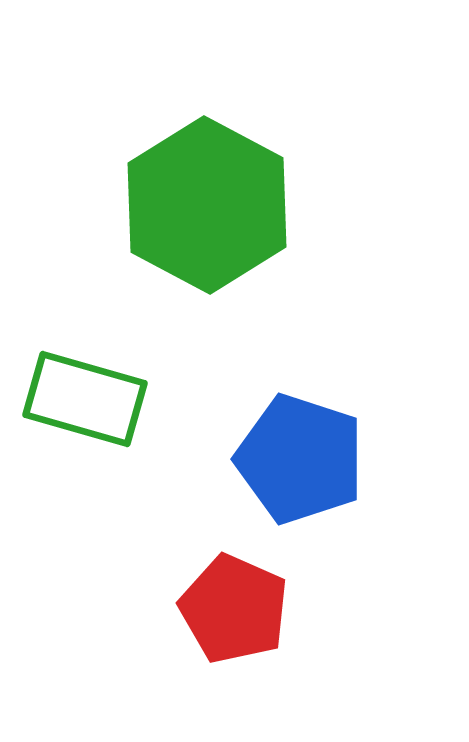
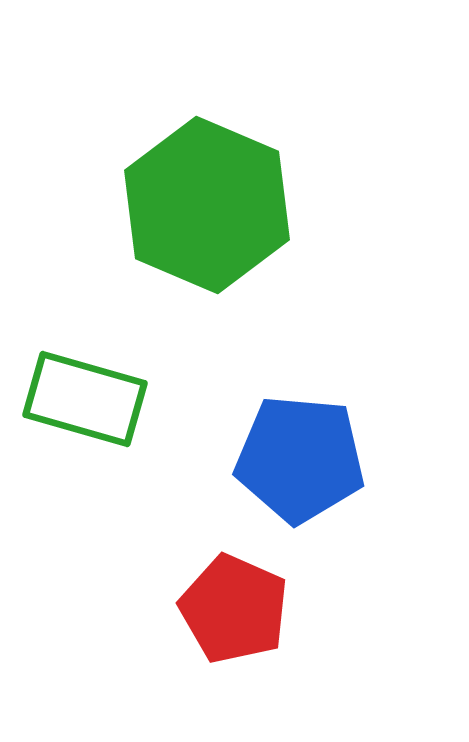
green hexagon: rotated 5 degrees counterclockwise
blue pentagon: rotated 13 degrees counterclockwise
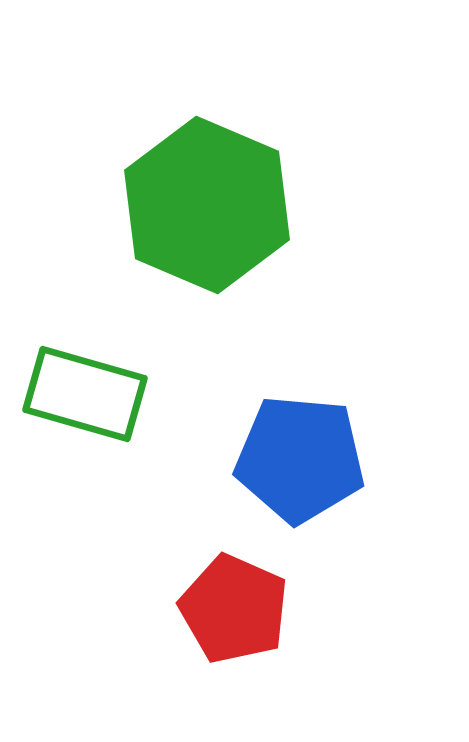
green rectangle: moved 5 px up
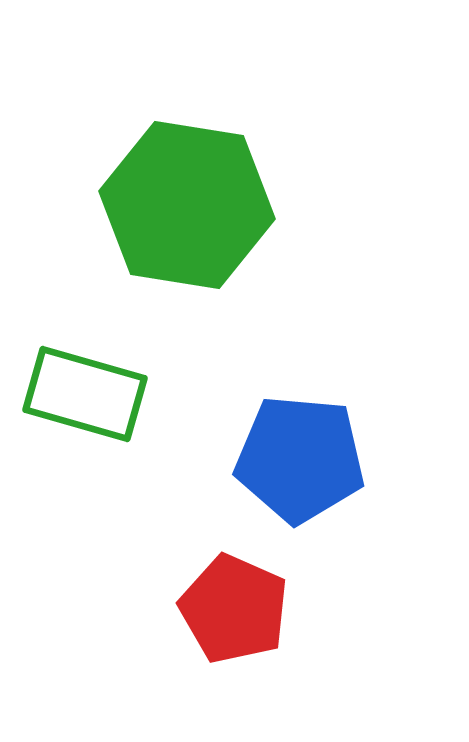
green hexagon: moved 20 px left; rotated 14 degrees counterclockwise
